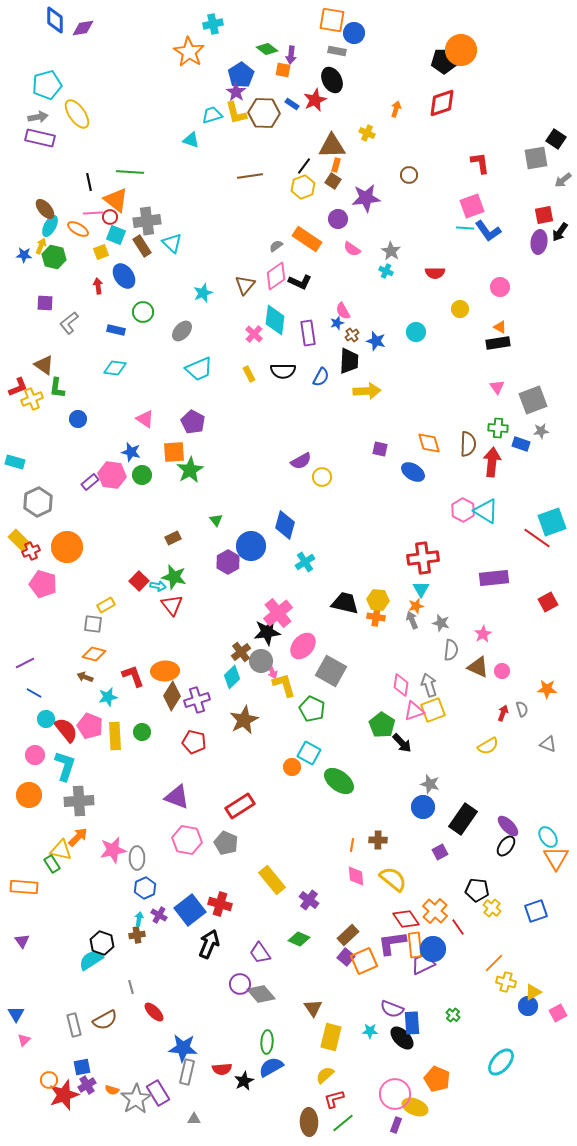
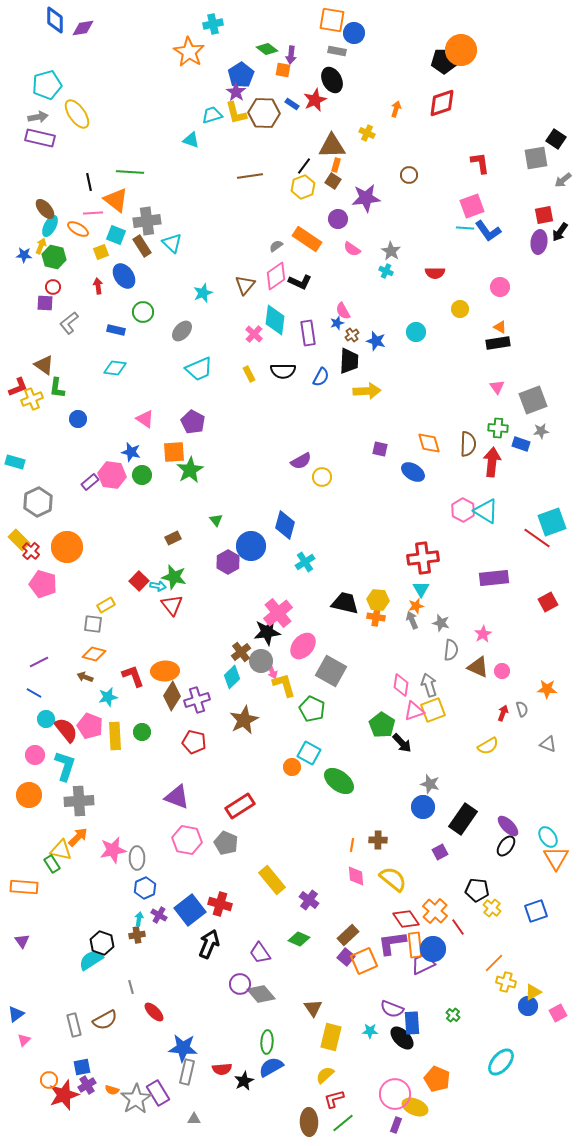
red circle at (110, 217): moved 57 px left, 70 px down
red cross at (31, 551): rotated 24 degrees counterclockwise
purple line at (25, 663): moved 14 px right, 1 px up
blue triangle at (16, 1014): rotated 24 degrees clockwise
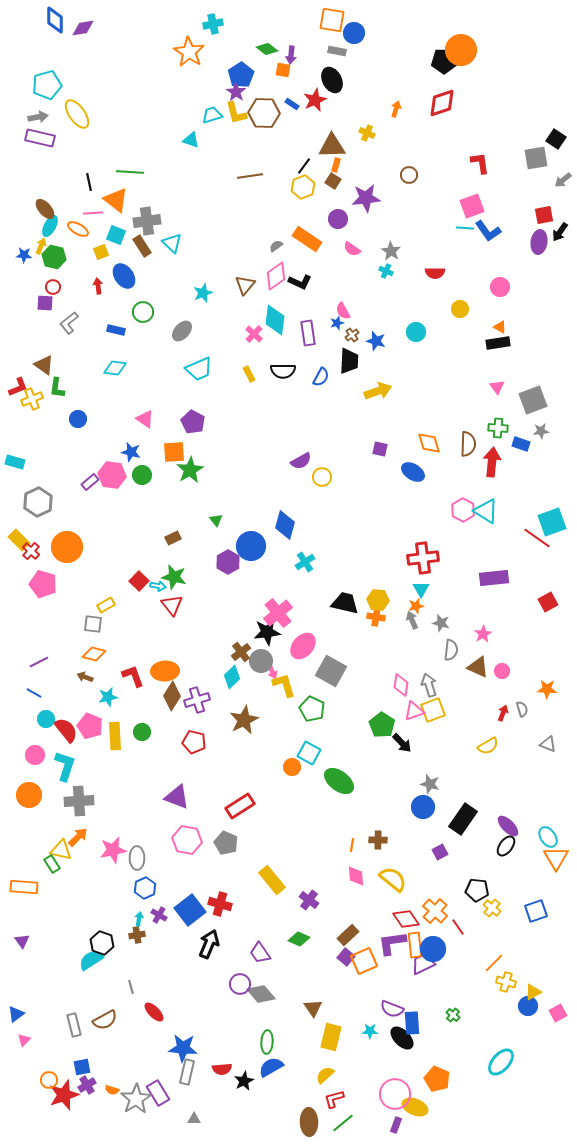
yellow arrow at (367, 391): moved 11 px right; rotated 16 degrees counterclockwise
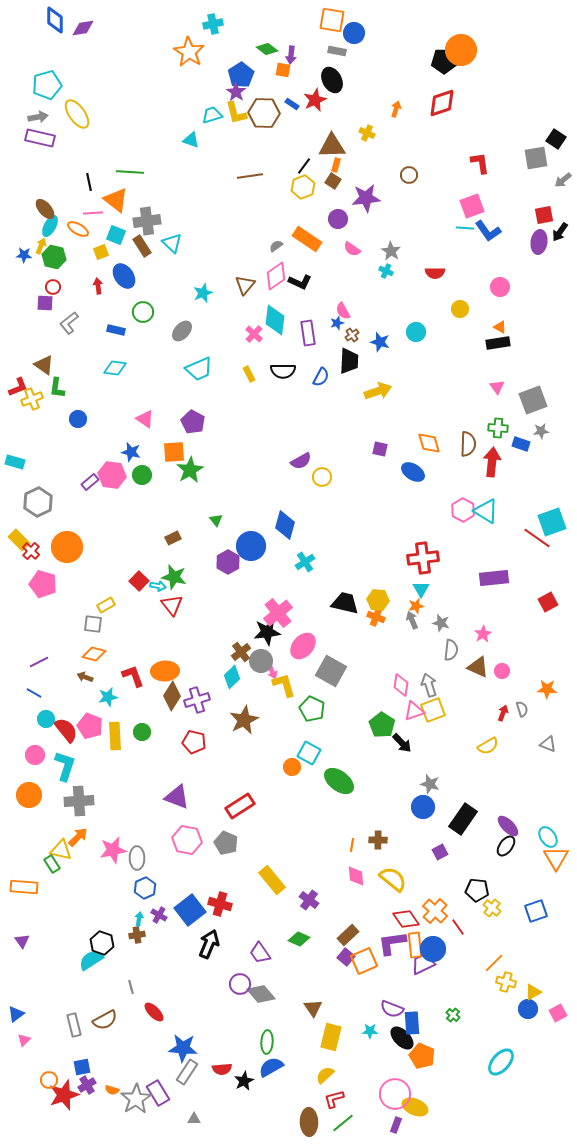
blue star at (376, 341): moved 4 px right, 1 px down
orange cross at (376, 617): rotated 12 degrees clockwise
blue circle at (528, 1006): moved 3 px down
gray rectangle at (187, 1072): rotated 20 degrees clockwise
orange pentagon at (437, 1079): moved 15 px left, 23 px up
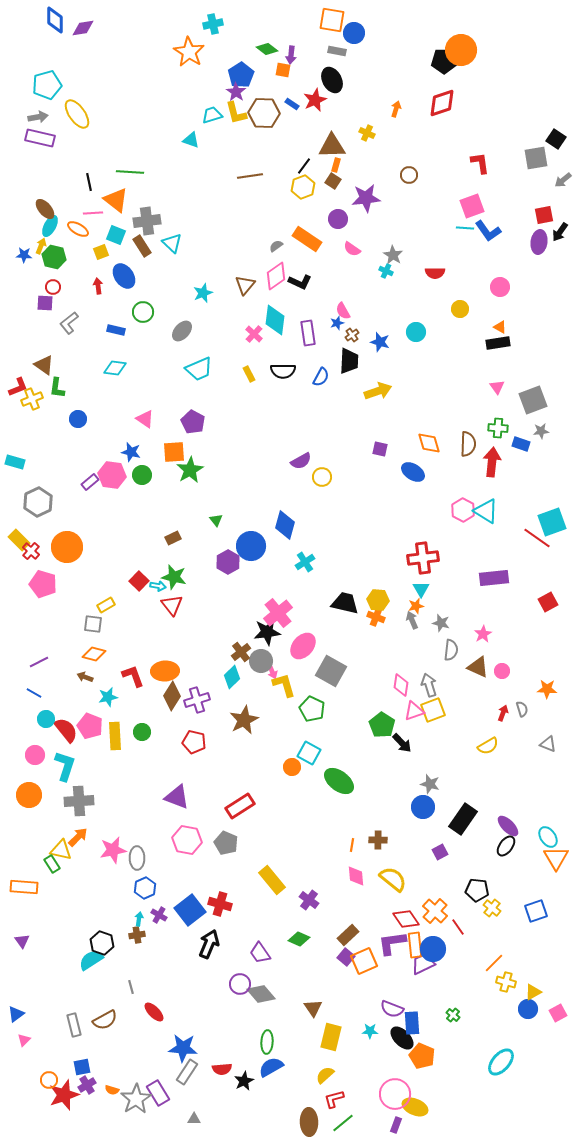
gray star at (391, 251): moved 2 px right, 4 px down
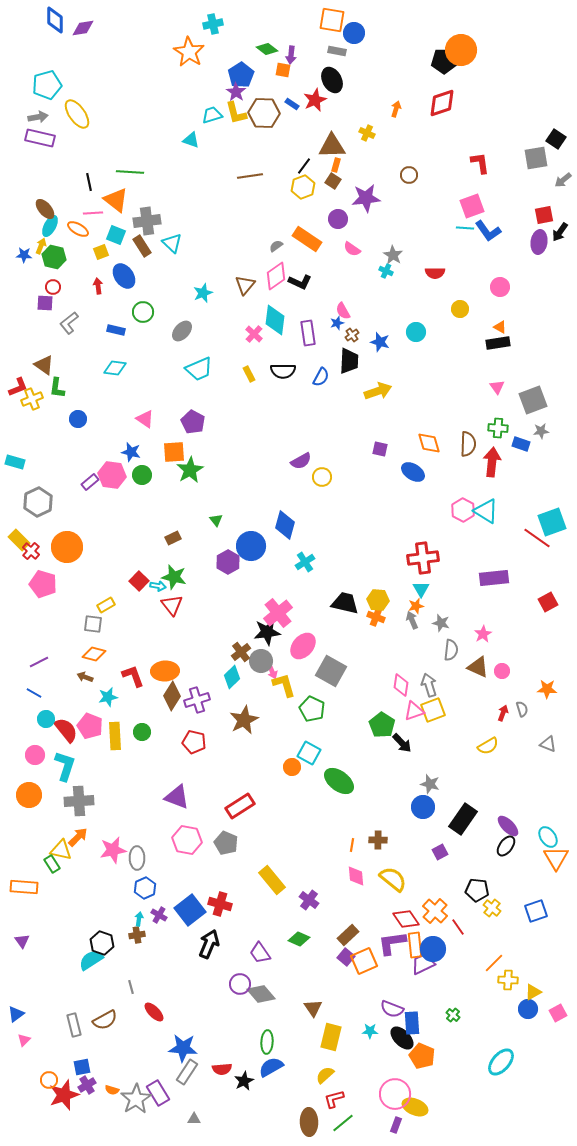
yellow cross at (506, 982): moved 2 px right, 2 px up; rotated 12 degrees counterclockwise
